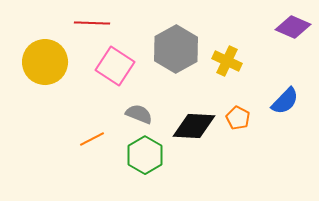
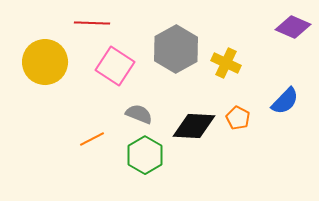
yellow cross: moved 1 px left, 2 px down
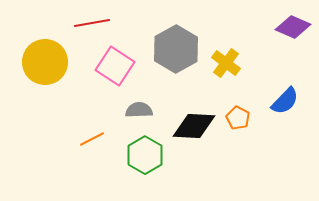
red line: rotated 12 degrees counterclockwise
yellow cross: rotated 12 degrees clockwise
gray semicircle: moved 4 px up; rotated 24 degrees counterclockwise
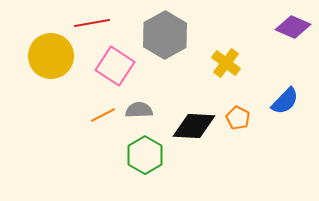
gray hexagon: moved 11 px left, 14 px up
yellow circle: moved 6 px right, 6 px up
orange line: moved 11 px right, 24 px up
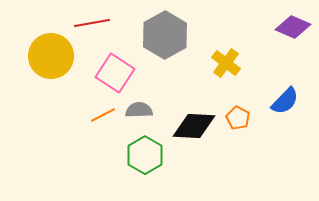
pink square: moved 7 px down
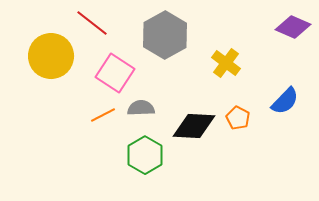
red line: rotated 48 degrees clockwise
gray semicircle: moved 2 px right, 2 px up
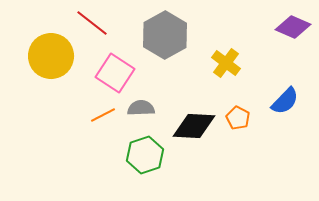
green hexagon: rotated 12 degrees clockwise
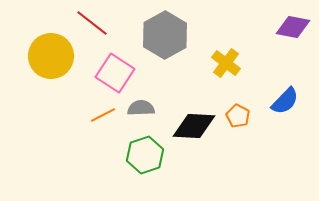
purple diamond: rotated 12 degrees counterclockwise
orange pentagon: moved 2 px up
